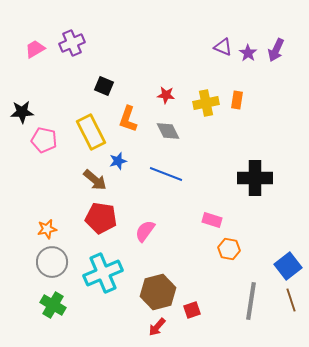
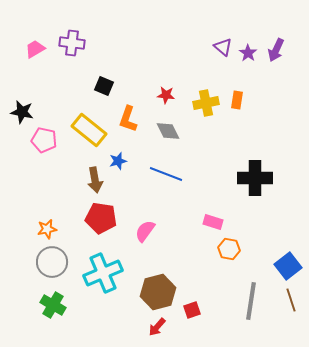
purple cross: rotated 30 degrees clockwise
purple triangle: rotated 18 degrees clockwise
black star: rotated 15 degrees clockwise
yellow rectangle: moved 2 px left, 2 px up; rotated 24 degrees counterclockwise
brown arrow: rotated 40 degrees clockwise
pink rectangle: moved 1 px right, 2 px down
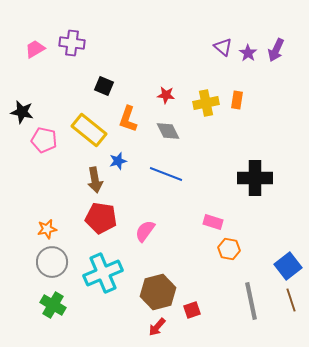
gray line: rotated 21 degrees counterclockwise
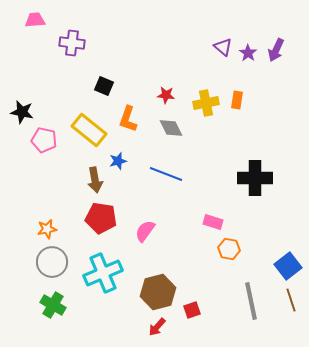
pink trapezoid: moved 29 px up; rotated 25 degrees clockwise
gray diamond: moved 3 px right, 3 px up
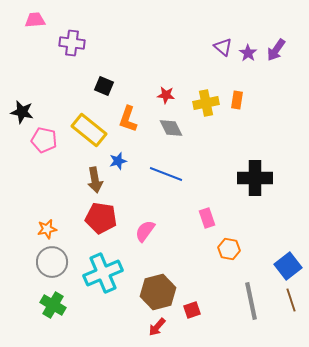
purple arrow: rotated 10 degrees clockwise
pink rectangle: moved 6 px left, 4 px up; rotated 54 degrees clockwise
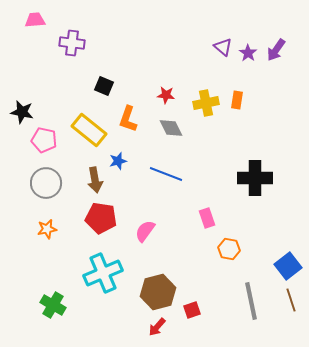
gray circle: moved 6 px left, 79 px up
